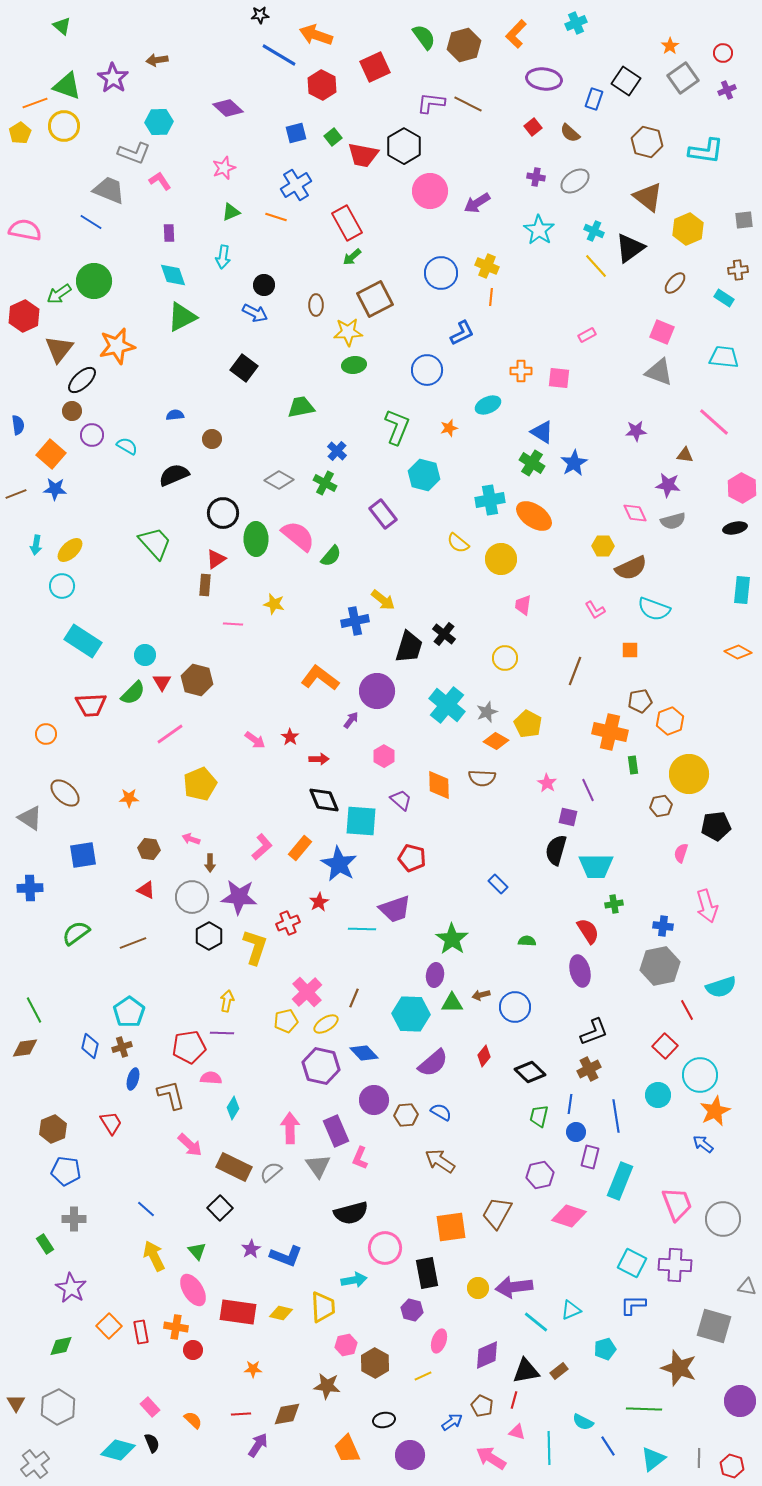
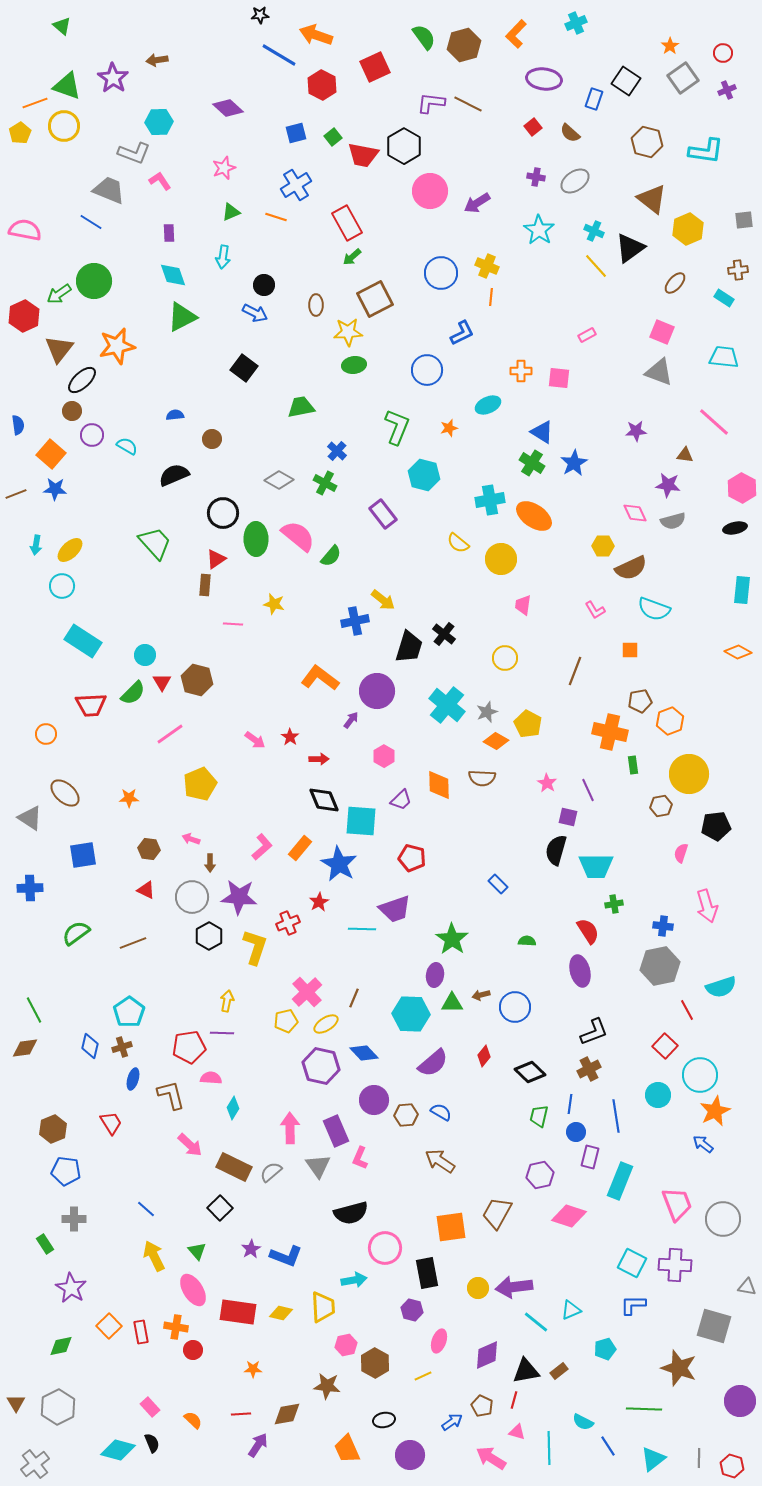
brown triangle at (648, 197): moved 4 px right, 2 px down
purple trapezoid at (401, 800): rotated 95 degrees clockwise
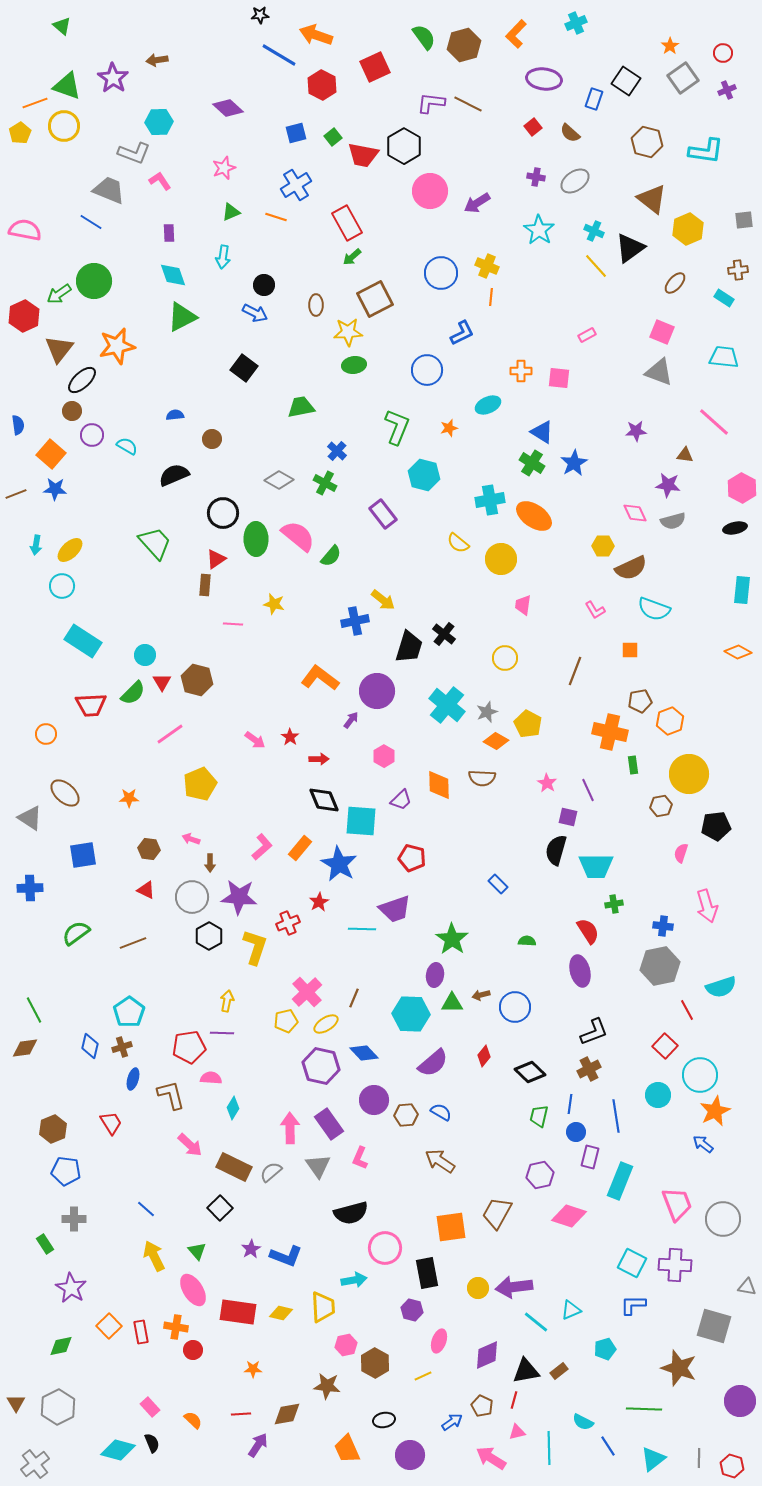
purple rectangle at (336, 1131): moved 7 px left, 7 px up; rotated 12 degrees counterclockwise
pink triangle at (517, 1432): rotated 30 degrees counterclockwise
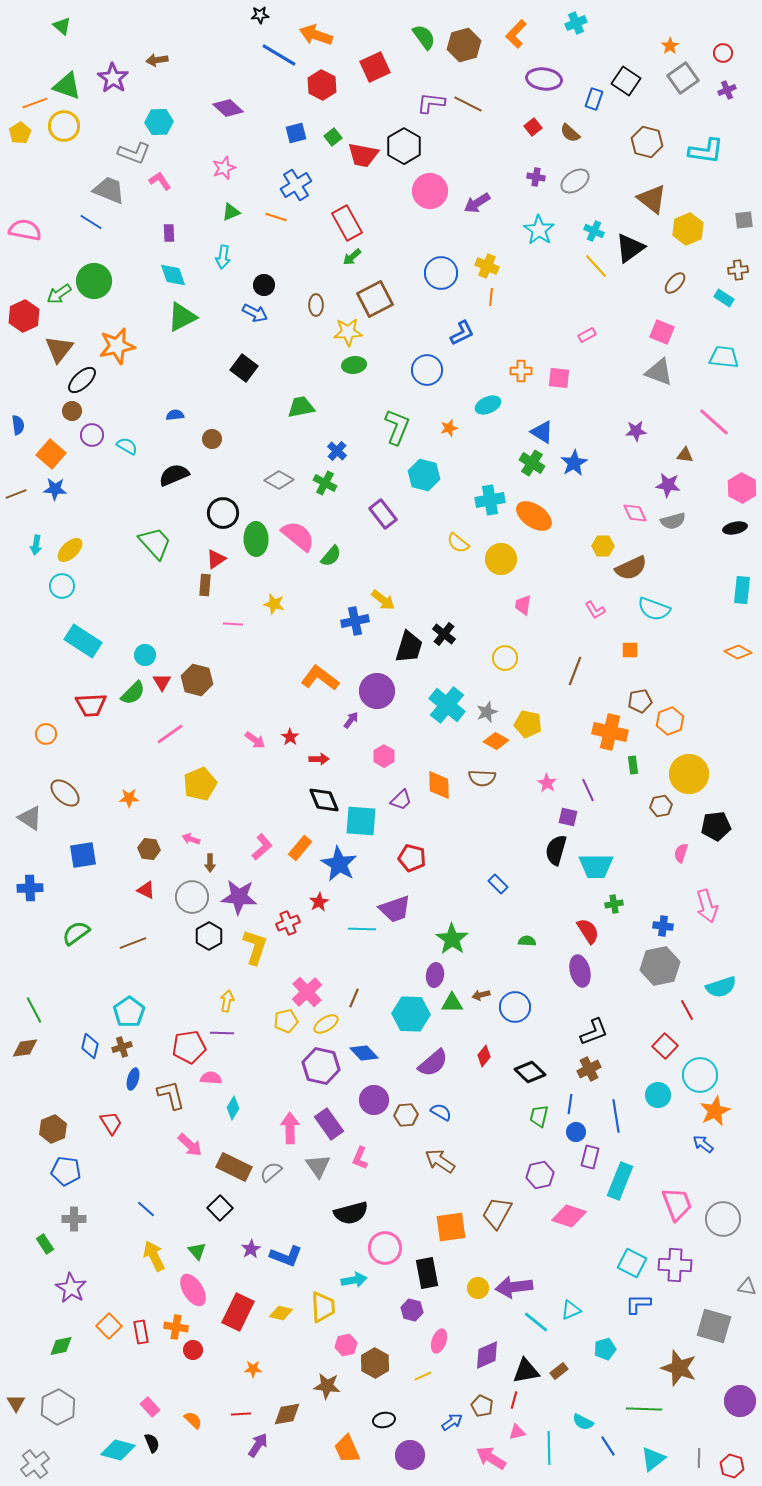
yellow pentagon at (528, 724): rotated 16 degrees counterclockwise
blue L-shape at (633, 1305): moved 5 px right, 1 px up
red rectangle at (238, 1312): rotated 72 degrees counterclockwise
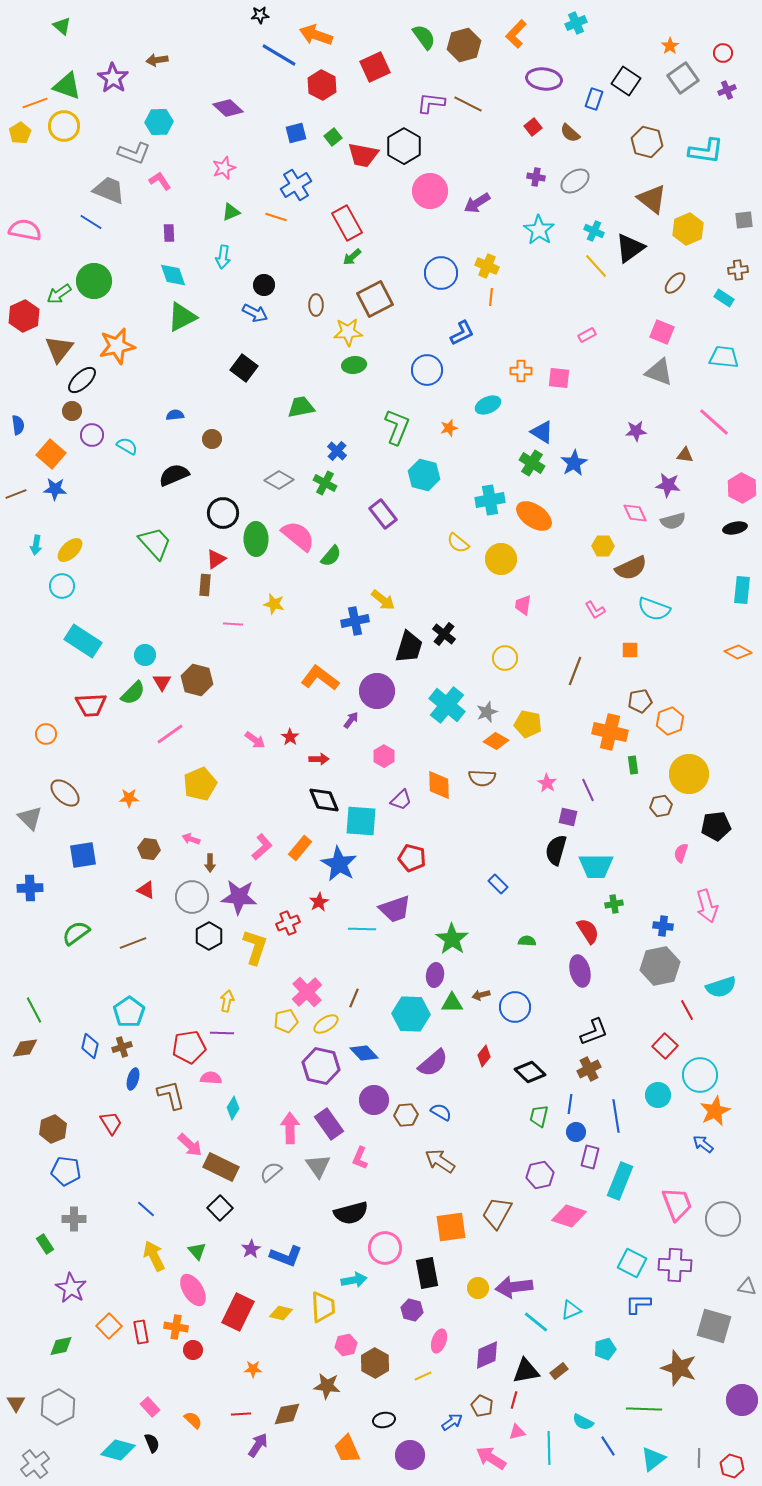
gray triangle at (30, 818): rotated 12 degrees clockwise
brown rectangle at (234, 1167): moved 13 px left
purple circle at (740, 1401): moved 2 px right, 1 px up
